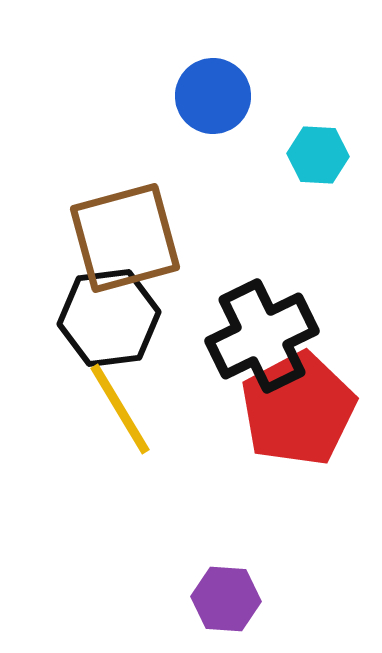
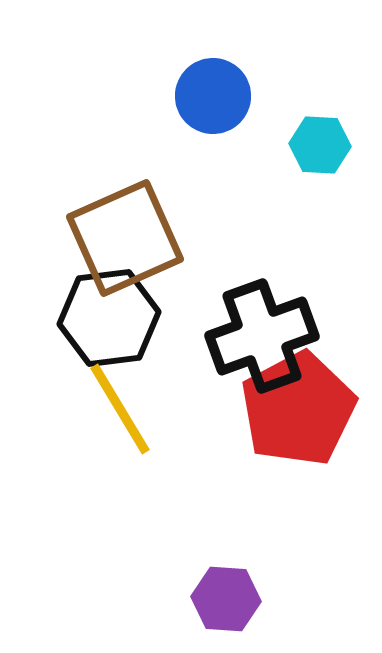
cyan hexagon: moved 2 px right, 10 px up
brown square: rotated 9 degrees counterclockwise
black cross: rotated 6 degrees clockwise
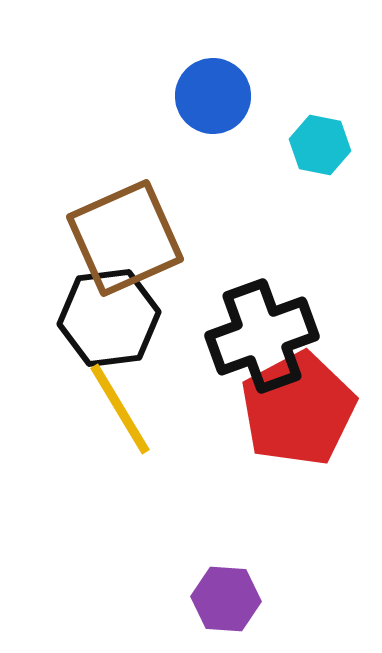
cyan hexagon: rotated 8 degrees clockwise
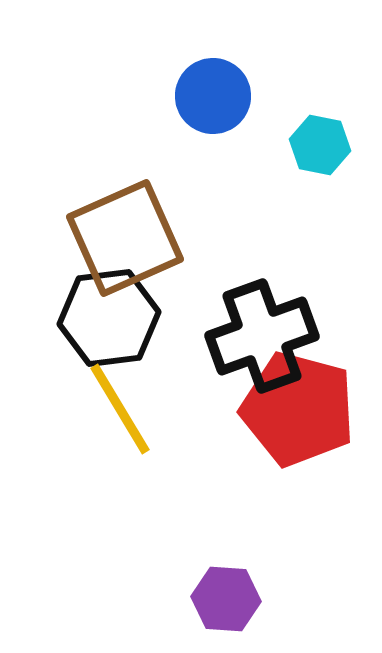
red pentagon: rotated 29 degrees counterclockwise
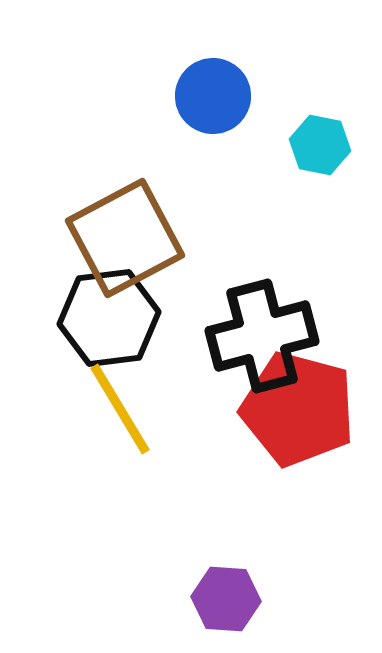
brown square: rotated 4 degrees counterclockwise
black cross: rotated 5 degrees clockwise
